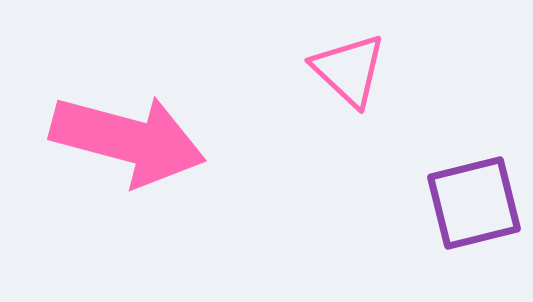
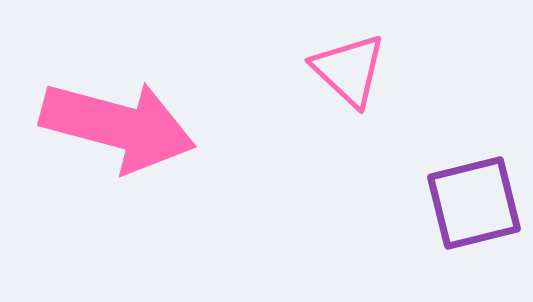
pink arrow: moved 10 px left, 14 px up
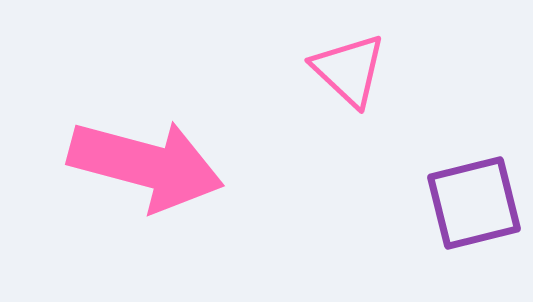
pink arrow: moved 28 px right, 39 px down
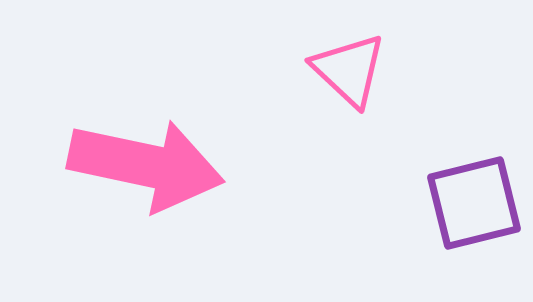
pink arrow: rotated 3 degrees counterclockwise
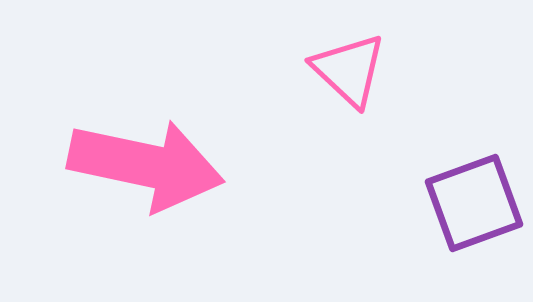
purple square: rotated 6 degrees counterclockwise
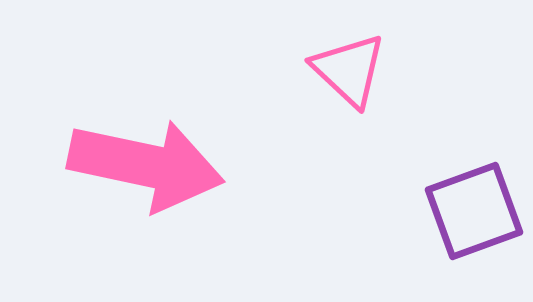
purple square: moved 8 px down
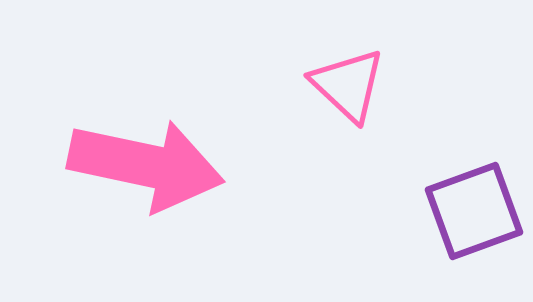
pink triangle: moved 1 px left, 15 px down
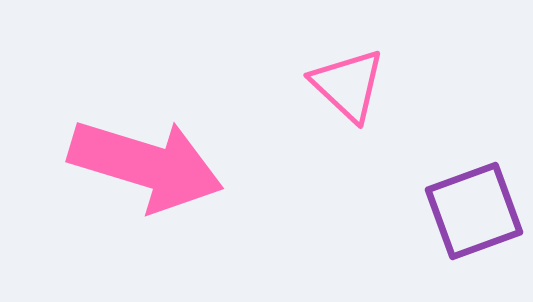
pink arrow: rotated 5 degrees clockwise
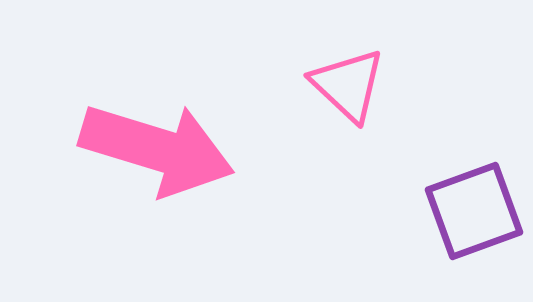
pink arrow: moved 11 px right, 16 px up
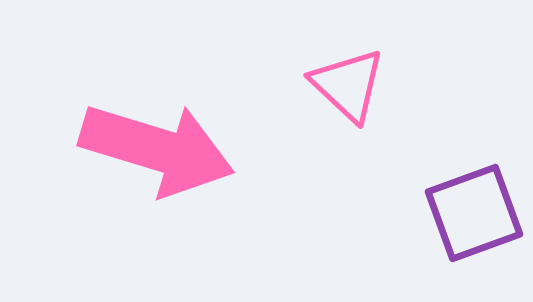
purple square: moved 2 px down
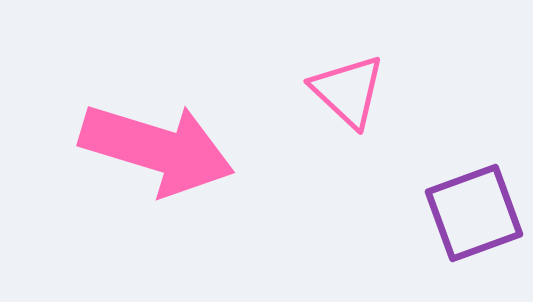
pink triangle: moved 6 px down
